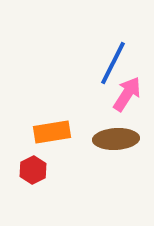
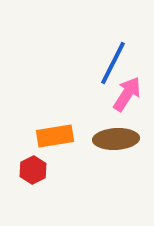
orange rectangle: moved 3 px right, 4 px down
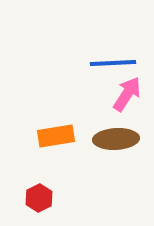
blue line: rotated 60 degrees clockwise
orange rectangle: moved 1 px right
red hexagon: moved 6 px right, 28 px down
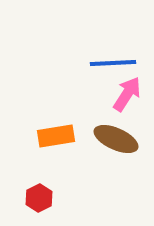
brown ellipse: rotated 27 degrees clockwise
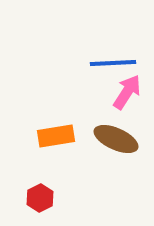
pink arrow: moved 2 px up
red hexagon: moved 1 px right
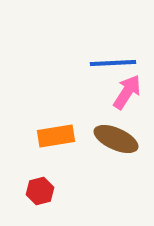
red hexagon: moved 7 px up; rotated 12 degrees clockwise
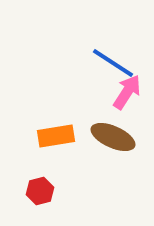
blue line: rotated 36 degrees clockwise
brown ellipse: moved 3 px left, 2 px up
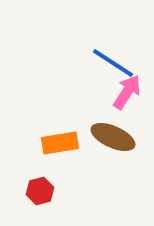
orange rectangle: moved 4 px right, 7 px down
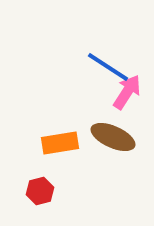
blue line: moved 5 px left, 4 px down
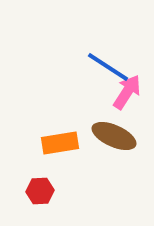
brown ellipse: moved 1 px right, 1 px up
red hexagon: rotated 12 degrees clockwise
